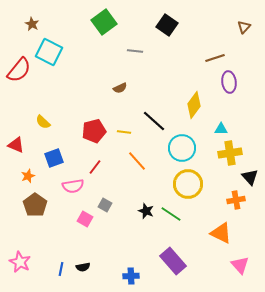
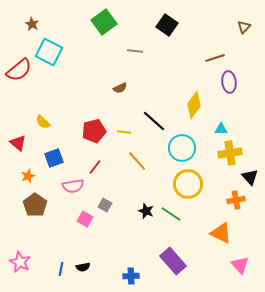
red semicircle: rotated 12 degrees clockwise
red triangle: moved 2 px right, 2 px up; rotated 18 degrees clockwise
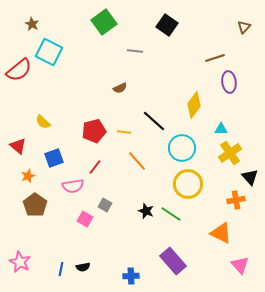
red triangle: moved 3 px down
yellow cross: rotated 25 degrees counterclockwise
